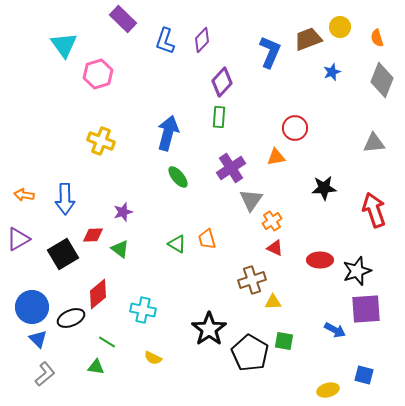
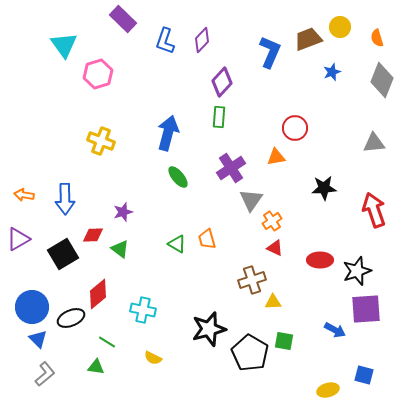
black star at (209, 329): rotated 20 degrees clockwise
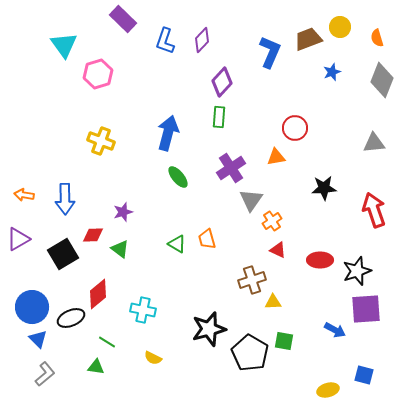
red triangle at (275, 248): moved 3 px right, 2 px down
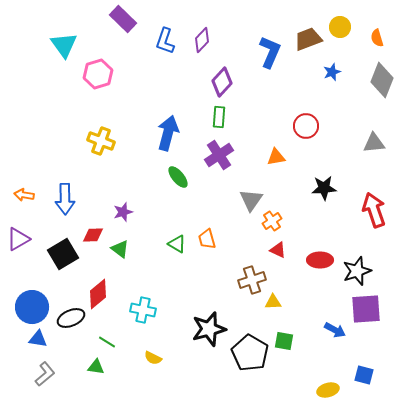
red circle at (295, 128): moved 11 px right, 2 px up
purple cross at (231, 168): moved 12 px left, 13 px up
blue triangle at (38, 339): rotated 36 degrees counterclockwise
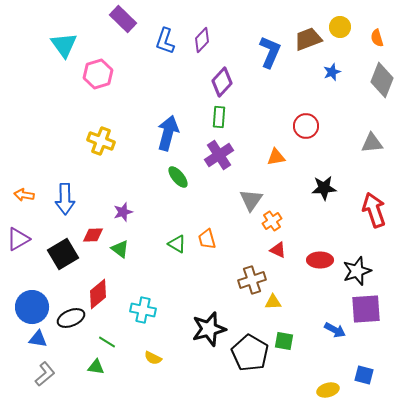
gray triangle at (374, 143): moved 2 px left
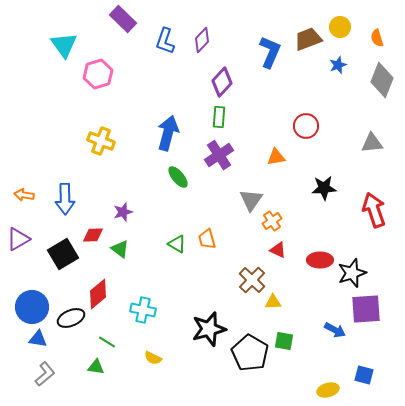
blue star at (332, 72): moved 6 px right, 7 px up
black star at (357, 271): moved 5 px left, 2 px down
brown cross at (252, 280): rotated 28 degrees counterclockwise
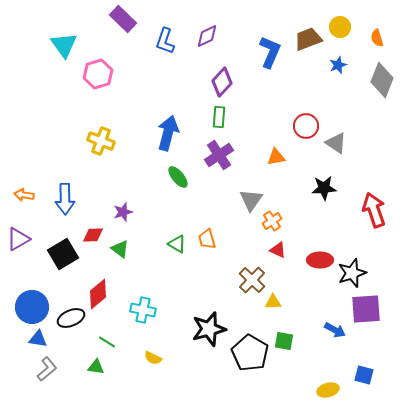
purple diamond at (202, 40): moved 5 px right, 4 px up; rotated 20 degrees clockwise
gray triangle at (372, 143): moved 36 px left; rotated 40 degrees clockwise
gray L-shape at (45, 374): moved 2 px right, 5 px up
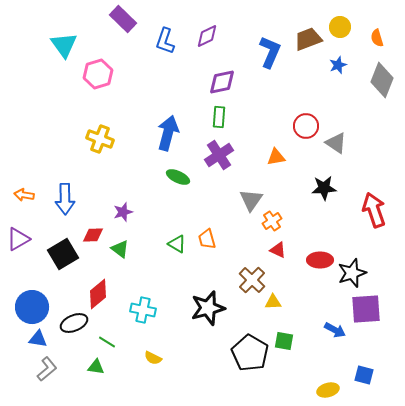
purple diamond at (222, 82): rotated 36 degrees clockwise
yellow cross at (101, 141): moved 1 px left, 2 px up
green ellipse at (178, 177): rotated 25 degrees counterclockwise
black ellipse at (71, 318): moved 3 px right, 5 px down
black star at (209, 329): moved 1 px left, 21 px up
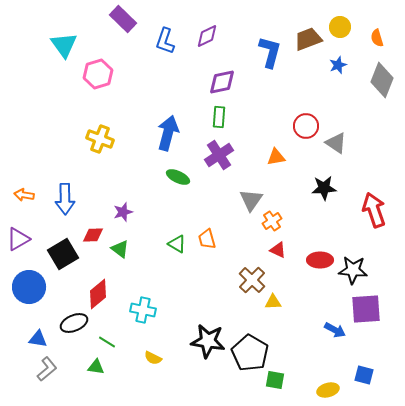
blue L-shape at (270, 52): rotated 8 degrees counterclockwise
black star at (352, 273): moved 1 px right, 3 px up; rotated 24 degrees clockwise
blue circle at (32, 307): moved 3 px left, 20 px up
black star at (208, 308): moved 33 px down; rotated 24 degrees clockwise
green square at (284, 341): moved 9 px left, 39 px down
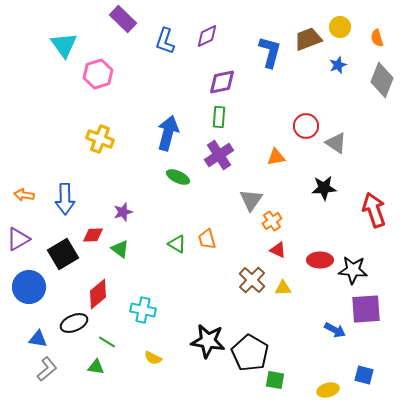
yellow triangle at (273, 302): moved 10 px right, 14 px up
